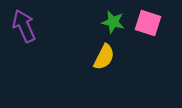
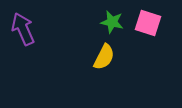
green star: moved 1 px left
purple arrow: moved 1 px left, 3 px down
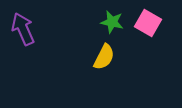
pink square: rotated 12 degrees clockwise
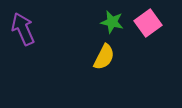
pink square: rotated 24 degrees clockwise
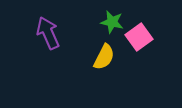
pink square: moved 9 px left, 14 px down
purple arrow: moved 25 px right, 4 px down
